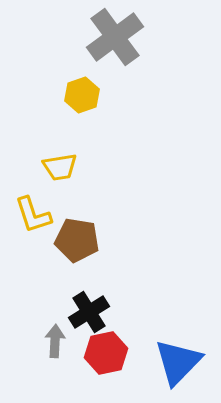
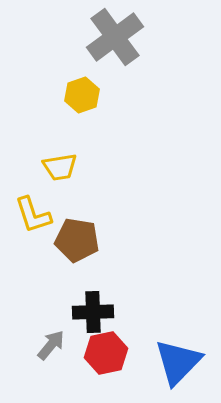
black cross: moved 4 px right; rotated 30 degrees clockwise
gray arrow: moved 4 px left, 4 px down; rotated 36 degrees clockwise
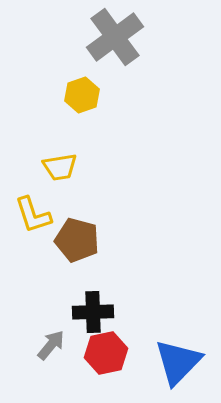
brown pentagon: rotated 6 degrees clockwise
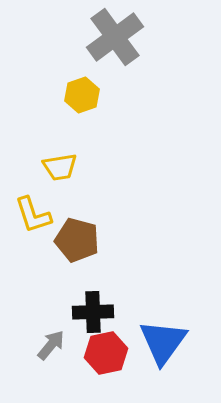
blue triangle: moved 15 px left, 20 px up; rotated 8 degrees counterclockwise
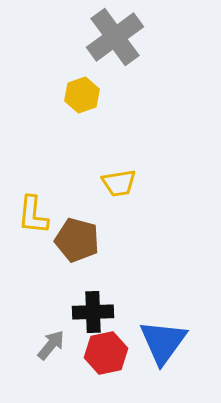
yellow trapezoid: moved 59 px right, 16 px down
yellow L-shape: rotated 24 degrees clockwise
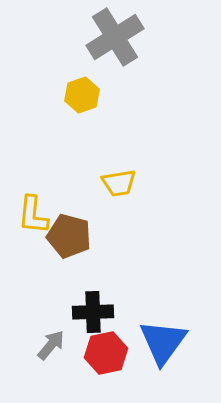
gray cross: rotated 4 degrees clockwise
brown pentagon: moved 8 px left, 4 px up
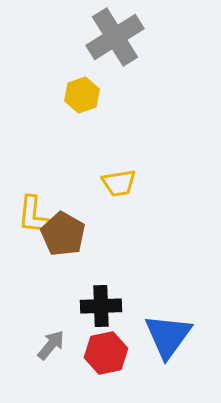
brown pentagon: moved 6 px left, 2 px up; rotated 15 degrees clockwise
black cross: moved 8 px right, 6 px up
blue triangle: moved 5 px right, 6 px up
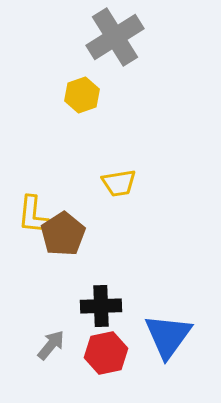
brown pentagon: rotated 9 degrees clockwise
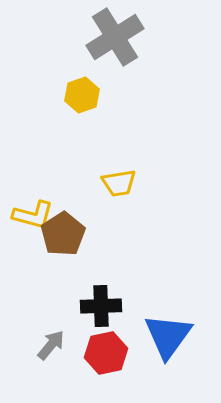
yellow L-shape: rotated 81 degrees counterclockwise
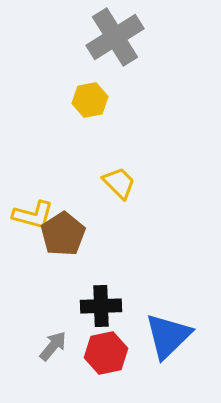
yellow hexagon: moved 8 px right, 5 px down; rotated 8 degrees clockwise
yellow trapezoid: rotated 126 degrees counterclockwise
blue triangle: rotated 10 degrees clockwise
gray arrow: moved 2 px right, 1 px down
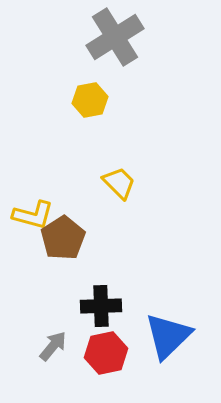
brown pentagon: moved 4 px down
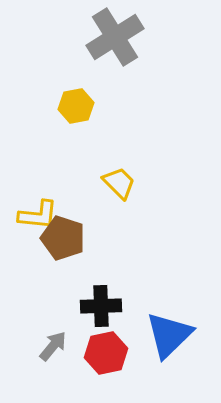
yellow hexagon: moved 14 px left, 6 px down
yellow L-shape: moved 5 px right; rotated 9 degrees counterclockwise
brown pentagon: rotated 21 degrees counterclockwise
blue triangle: moved 1 px right, 1 px up
